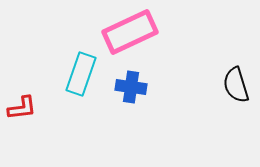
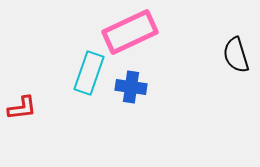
cyan rectangle: moved 8 px right, 1 px up
black semicircle: moved 30 px up
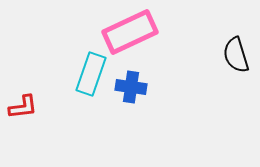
cyan rectangle: moved 2 px right, 1 px down
red L-shape: moved 1 px right, 1 px up
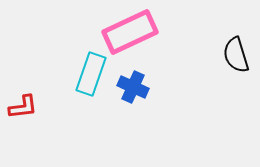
blue cross: moved 2 px right; rotated 16 degrees clockwise
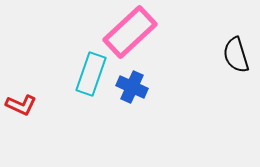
pink rectangle: rotated 18 degrees counterclockwise
blue cross: moved 1 px left
red L-shape: moved 2 px left, 2 px up; rotated 32 degrees clockwise
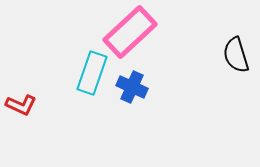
cyan rectangle: moved 1 px right, 1 px up
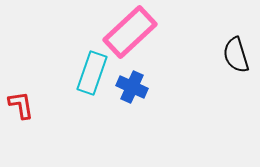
red L-shape: rotated 124 degrees counterclockwise
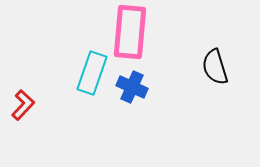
pink rectangle: rotated 42 degrees counterclockwise
black semicircle: moved 21 px left, 12 px down
red L-shape: moved 2 px right; rotated 52 degrees clockwise
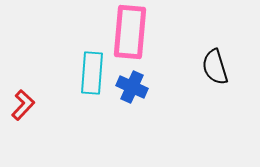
cyan rectangle: rotated 15 degrees counterclockwise
